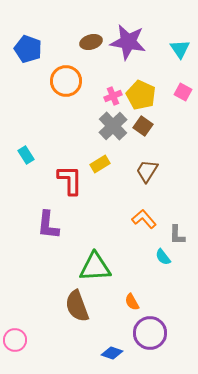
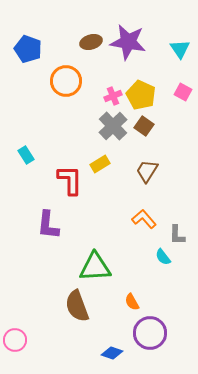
brown square: moved 1 px right
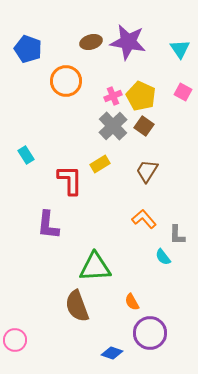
yellow pentagon: moved 1 px down
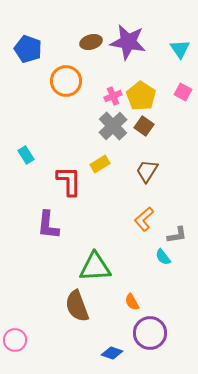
yellow pentagon: rotated 8 degrees clockwise
red L-shape: moved 1 px left, 1 px down
orange L-shape: rotated 90 degrees counterclockwise
gray L-shape: rotated 100 degrees counterclockwise
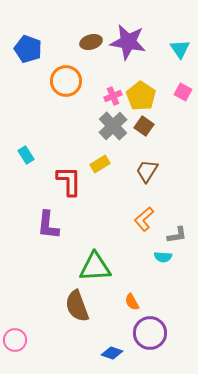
cyan semicircle: rotated 48 degrees counterclockwise
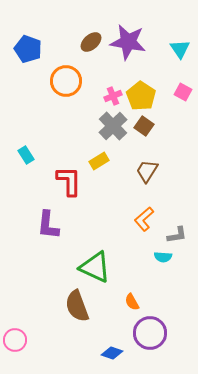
brown ellipse: rotated 25 degrees counterclockwise
yellow rectangle: moved 1 px left, 3 px up
green triangle: rotated 28 degrees clockwise
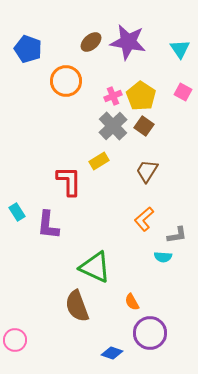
cyan rectangle: moved 9 px left, 57 px down
